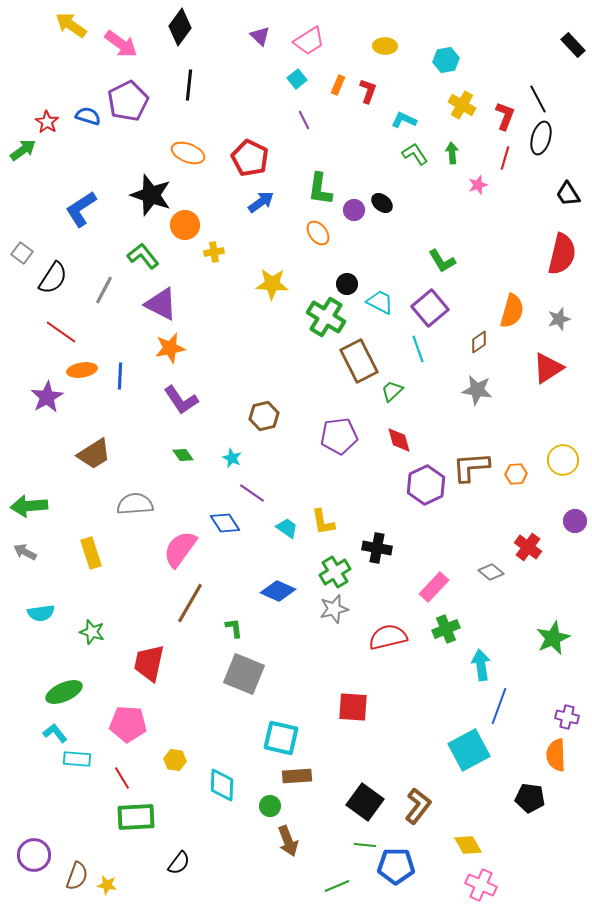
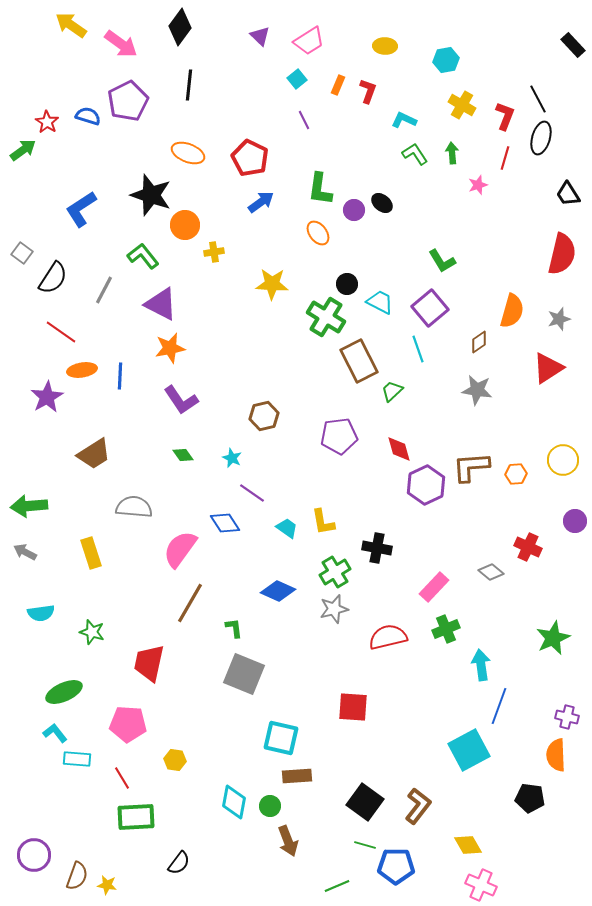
red diamond at (399, 440): moved 9 px down
gray semicircle at (135, 504): moved 1 px left, 3 px down; rotated 9 degrees clockwise
red cross at (528, 547): rotated 12 degrees counterclockwise
cyan diamond at (222, 785): moved 12 px right, 17 px down; rotated 8 degrees clockwise
green line at (365, 845): rotated 10 degrees clockwise
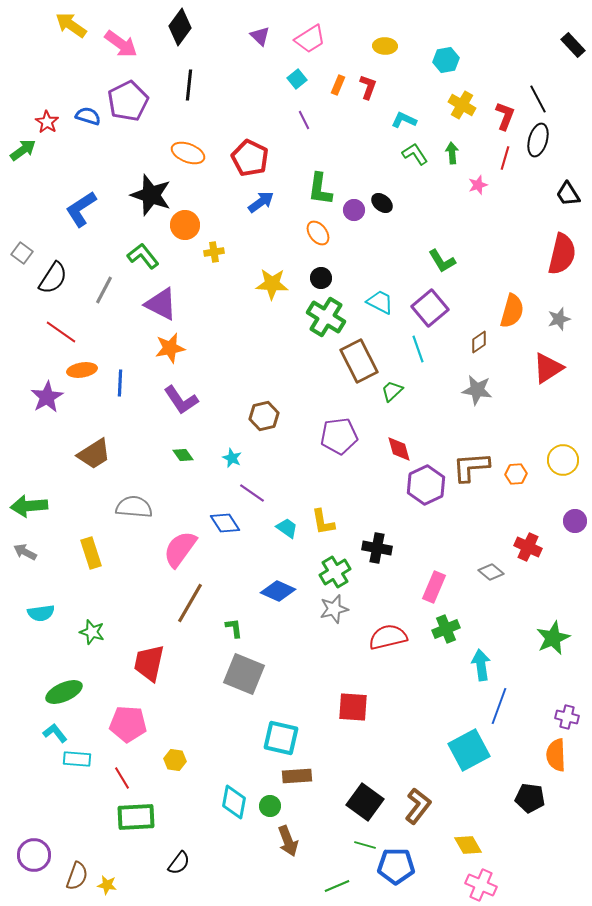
pink trapezoid at (309, 41): moved 1 px right, 2 px up
red L-shape at (368, 91): moved 4 px up
black ellipse at (541, 138): moved 3 px left, 2 px down
black circle at (347, 284): moved 26 px left, 6 px up
blue line at (120, 376): moved 7 px down
pink rectangle at (434, 587): rotated 20 degrees counterclockwise
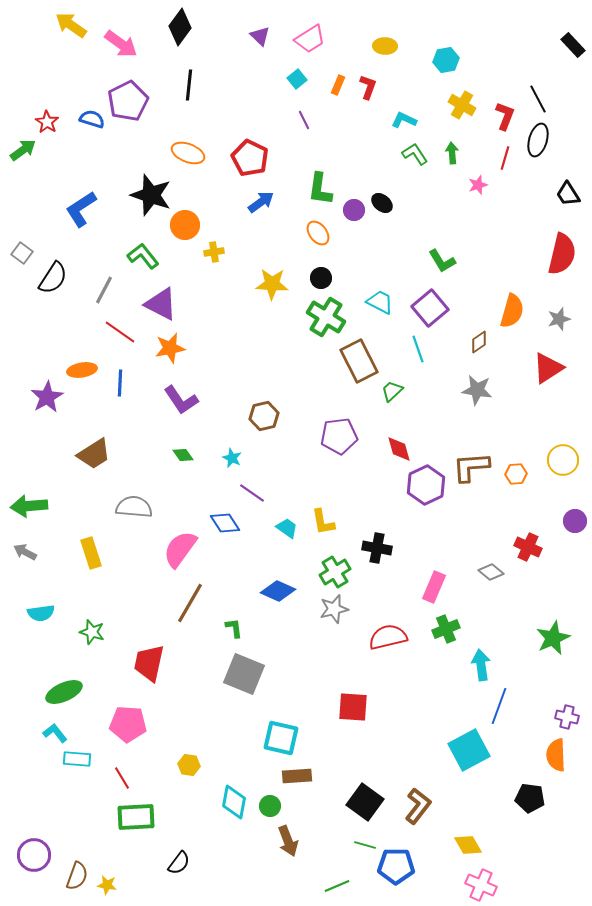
blue semicircle at (88, 116): moved 4 px right, 3 px down
red line at (61, 332): moved 59 px right
yellow hexagon at (175, 760): moved 14 px right, 5 px down
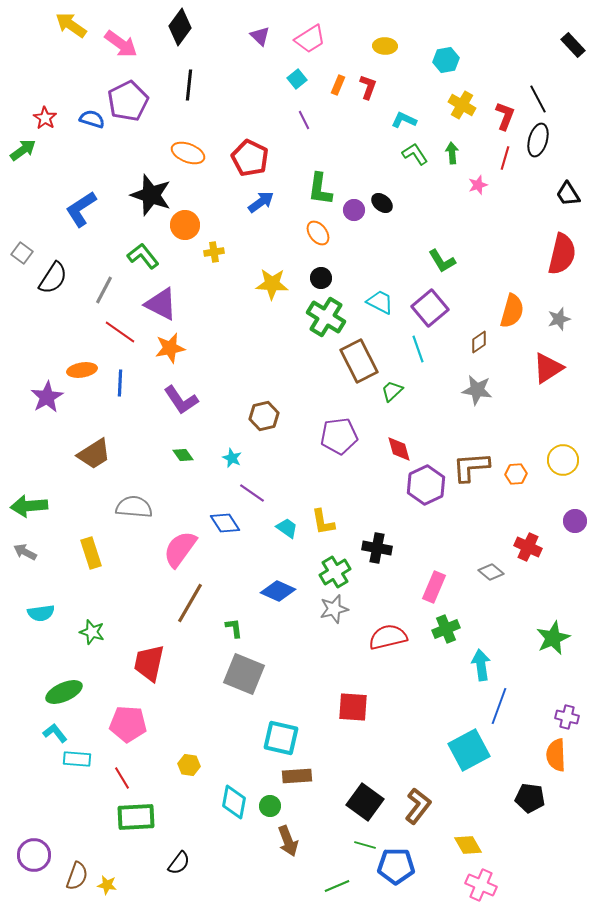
red star at (47, 122): moved 2 px left, 4 px up
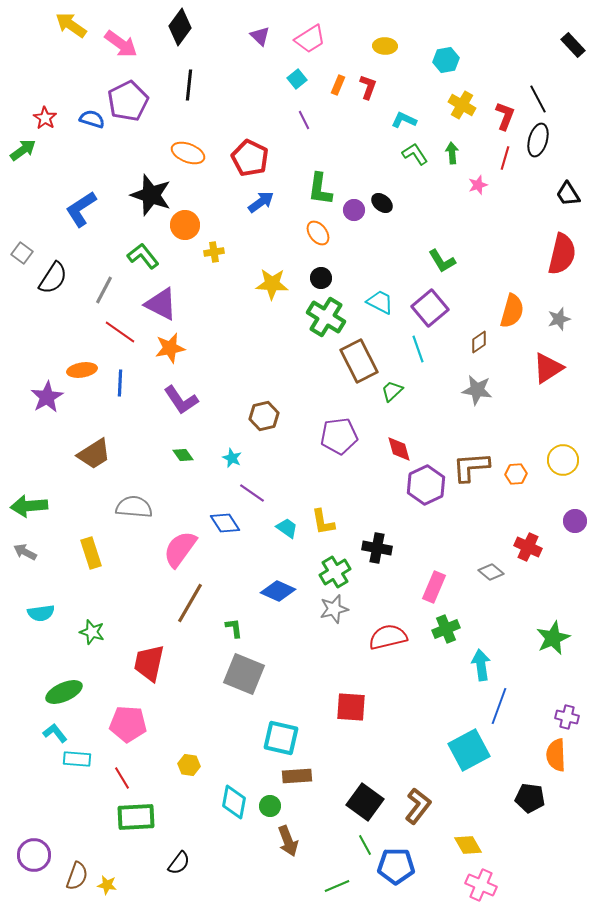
red square at (353, 707): moved 2 px left
green line at (365, 845): rotated 45 degrees clockwise
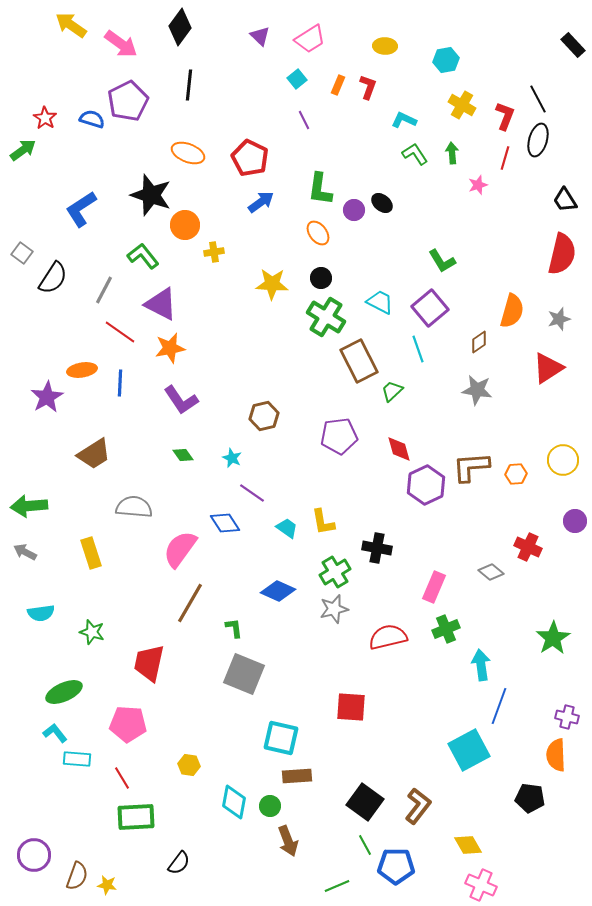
black trapezoid at (568, 194): moved 3 px left, 6 px down
green star at (553, 638): rotated 8 degrees counterclockwise
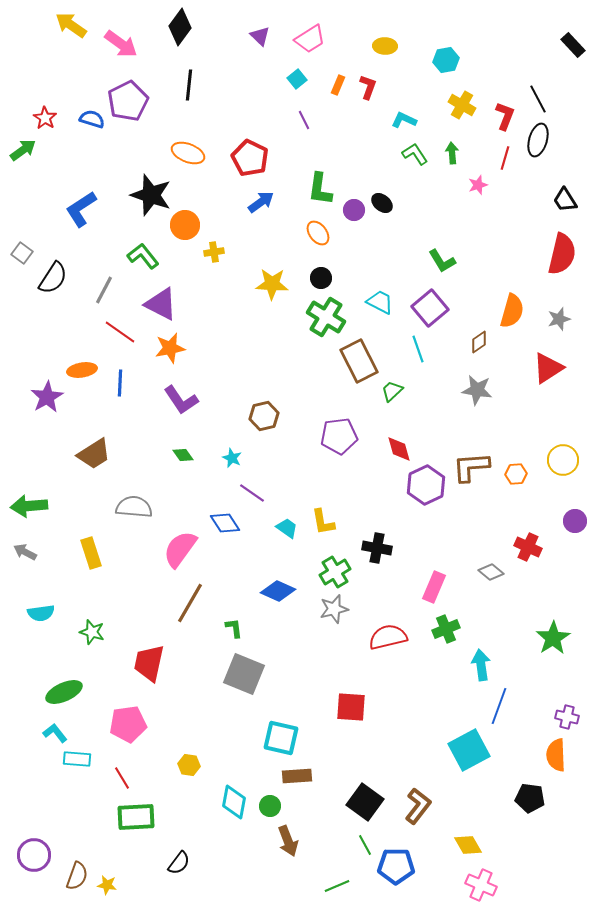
pink pentagon at (128, 724): rotated 12 degrees counterclockwise
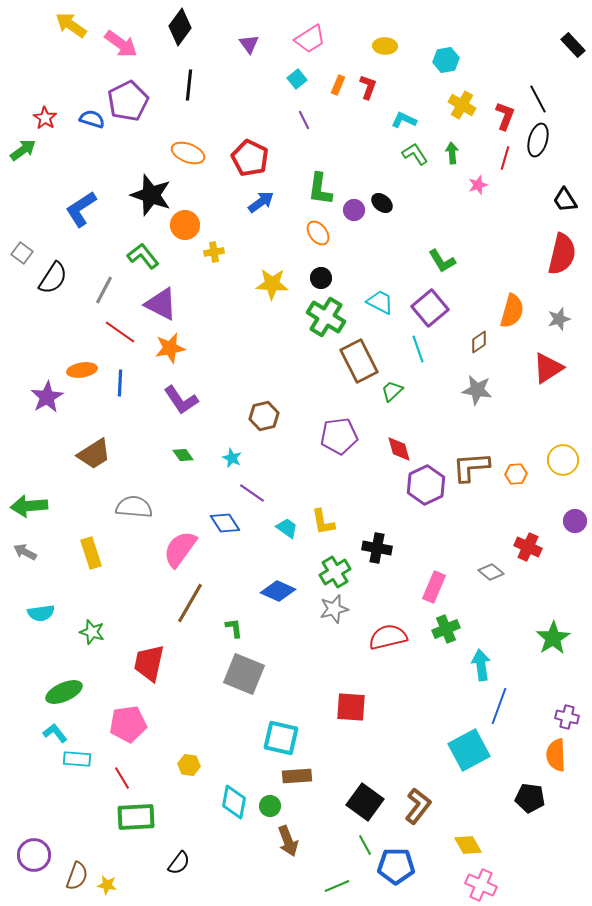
purple triangle at (260, 36): moved 11 px left, 8 px down; rotated 10 degrees clockwise
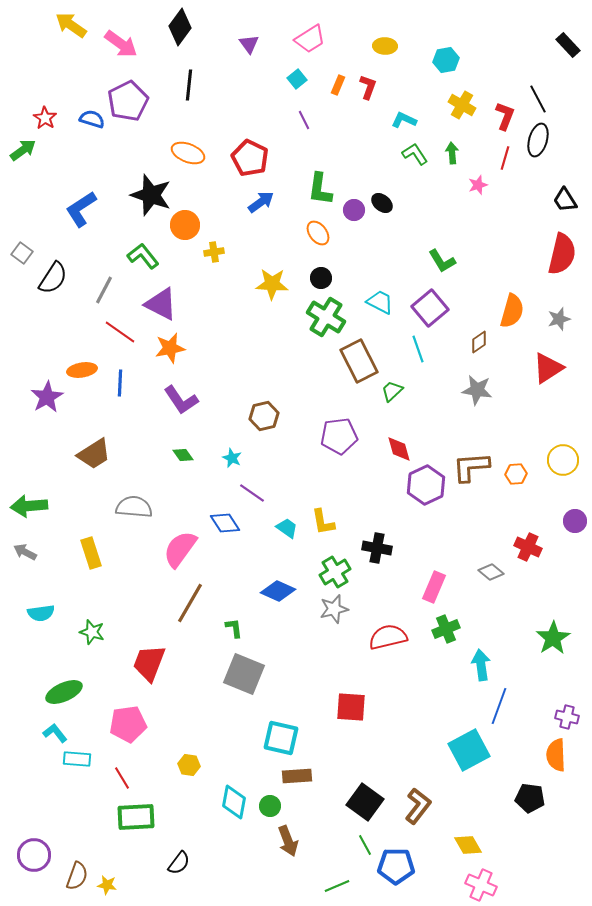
black rectangle at (573, 45): moved 5 px left
red trapezoid at (149, 663): rotated 9 degrees clockwise
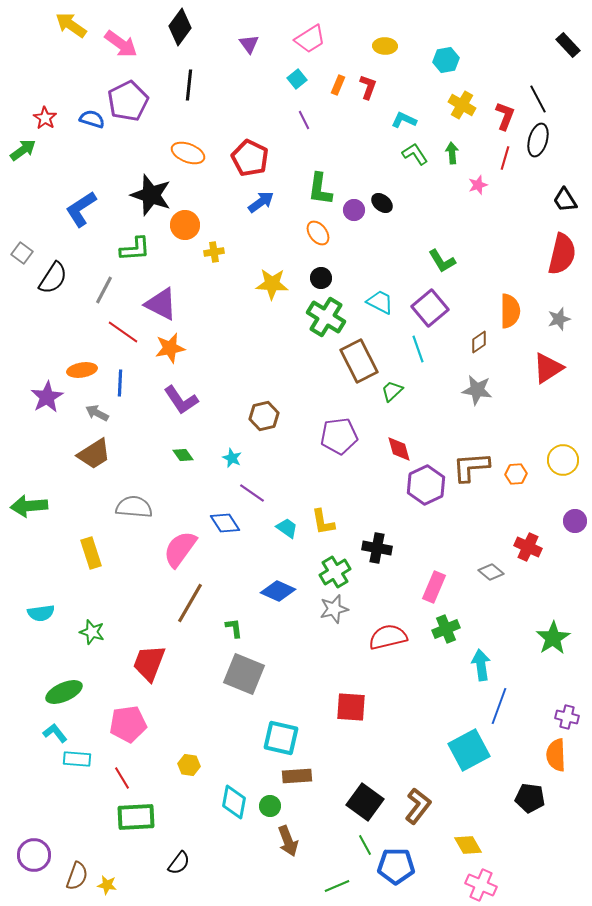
green L-shape at (143, 256): moved 8 px left, 7 px up; rotated 124 degrees clockwise
orange semicircle at (512, 311): moved 2 px left; rotated 16 degrees counterclockwise
red line at (120, 332): moved 3 px right
gray arrow at (25, 552): moved 72 px right, 139 px up
